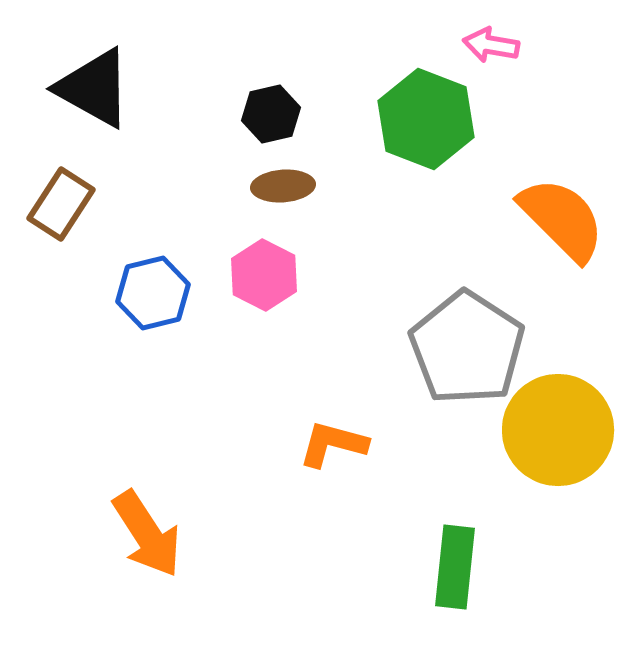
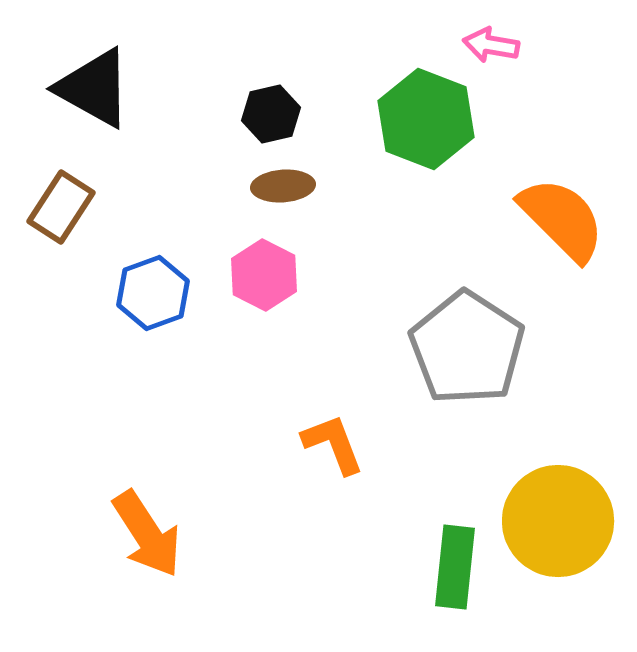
brown rectangle: moved 3 px down
blue hexagon: rotated 6 degrees counterclockwise
yellow circle: moved 91 px down
orange L-shape: rotated 54 degrees clockwise
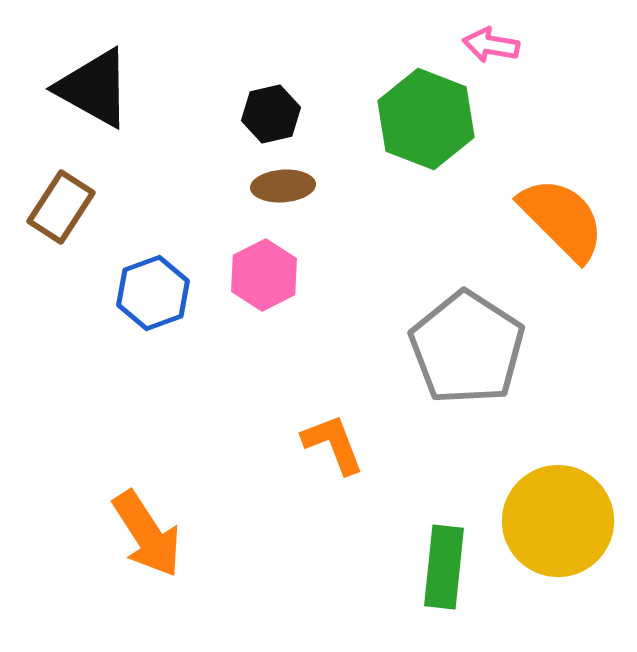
pink hexagon: rotated 6 degrees clockwise
green rectangle: moved 11 px left
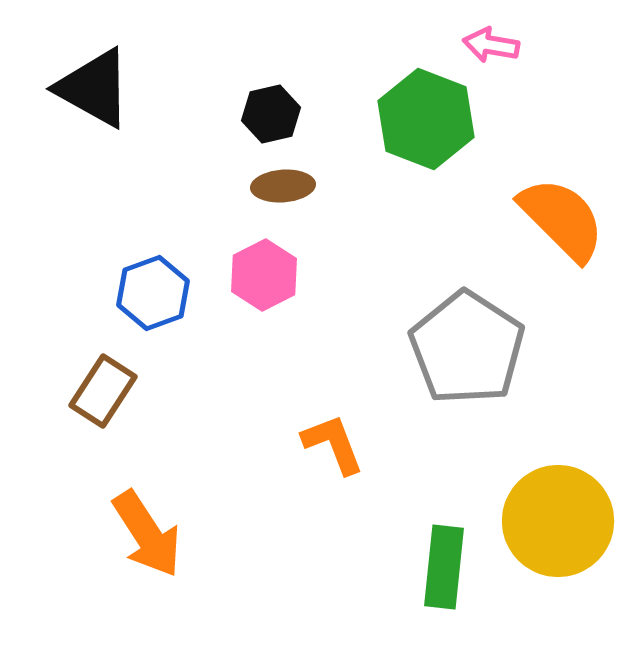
brown rectangle: moved 42 px right, 184 px down
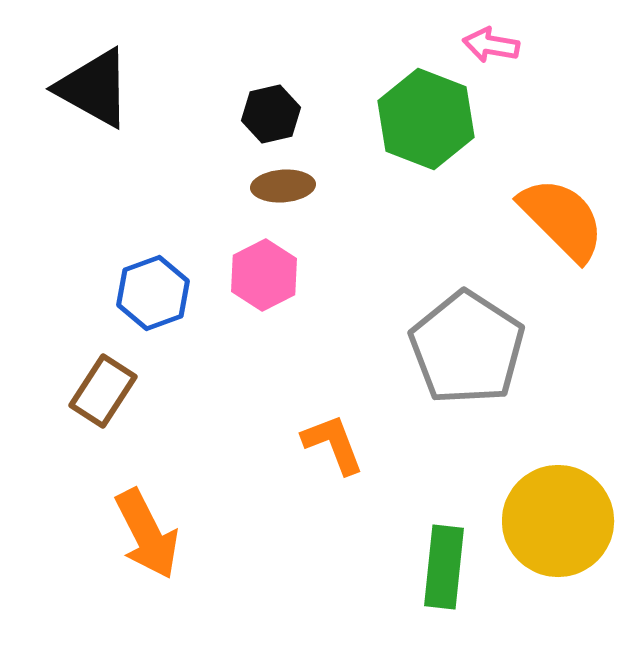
orange arrow: rotated 6 degrees clockwise
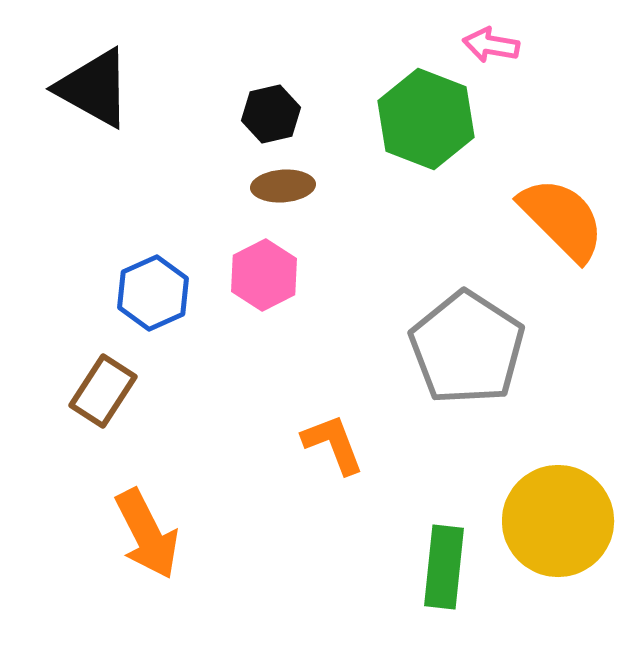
blue hexagon: rotated 4 degrees counterclockwise
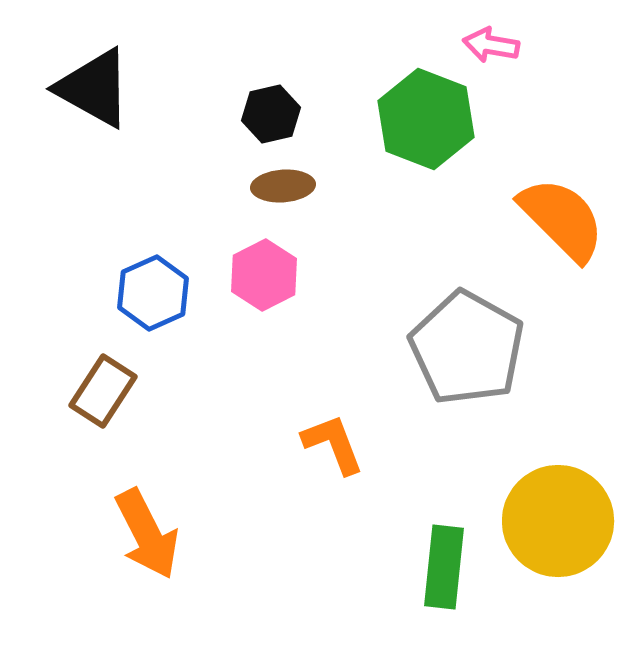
gray pentagon: rotated 4 degrees counterclockwise
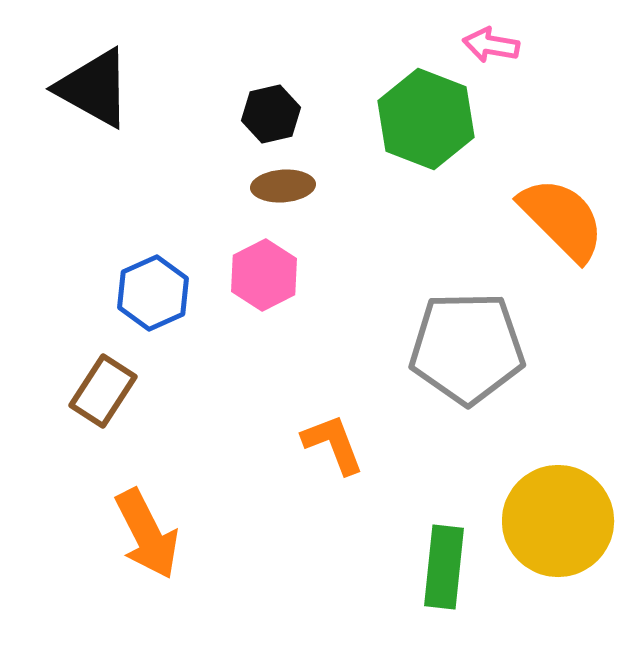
gray pentagon: rotated 30 degrees counterclockwise
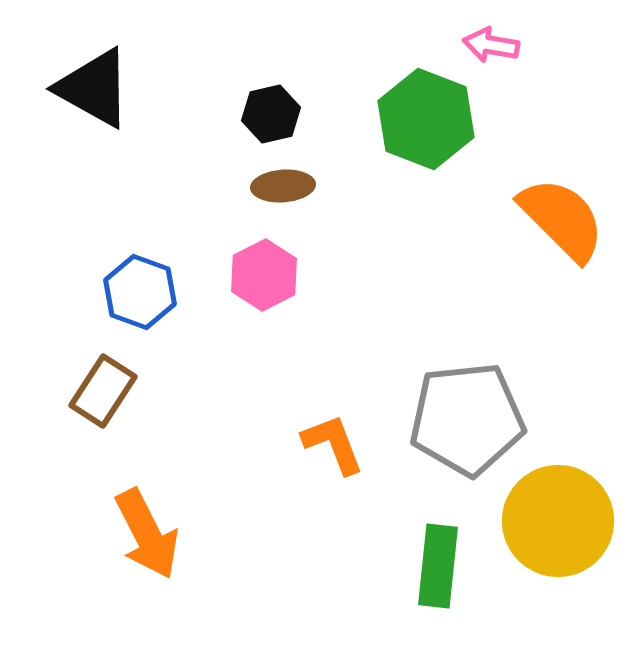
blue hexagon: moved 13 px left, 1 px up; rotated 16 degrees counterclockwise
gray pentagon: moved 71 px down; rotated 5 degrees counterclockwise
green rectangle: moved 6 px left, 1 px up
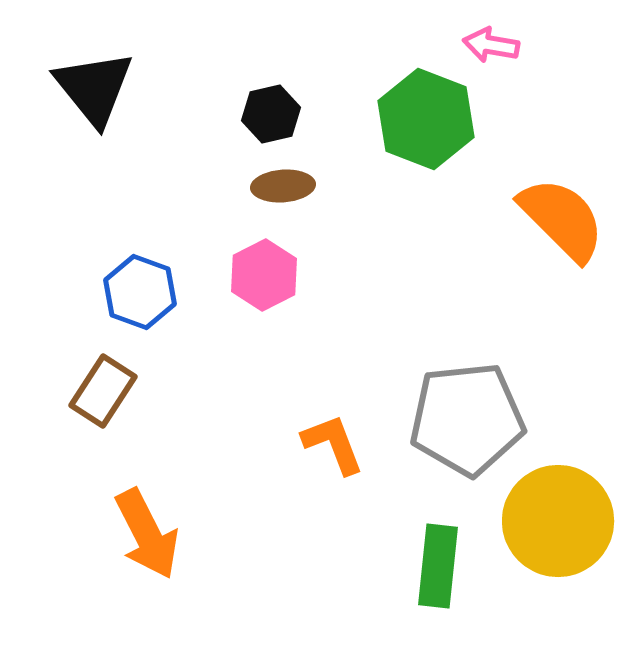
black triangle: rotated 22 degrees clockwise
